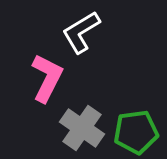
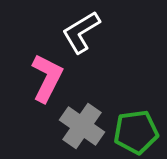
gray cross: moved 2 px up
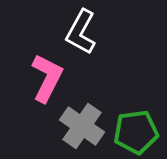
white L-shape: rotated 30 degrees counterclockwise
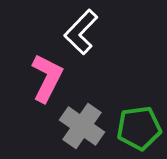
white L-shape: rotated 15 degrees clockwise
green pentagon: moved 3 px right, 4 px up
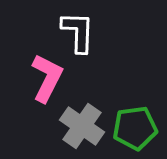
white L-shape: moved 3 px left; rotated 138 degrees clockwise
green pentagon: moved 4 px left
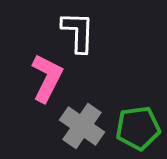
green pentagon: moved 3 px right
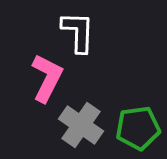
gray cross: moved 1 px left, 1 px up
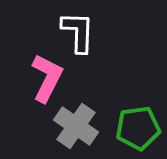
gray cross: moved 5 px left, 1 px down
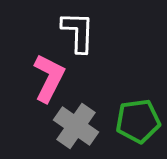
pink L-shape: moved 2 px right
green pentagon: moved 7 px up
